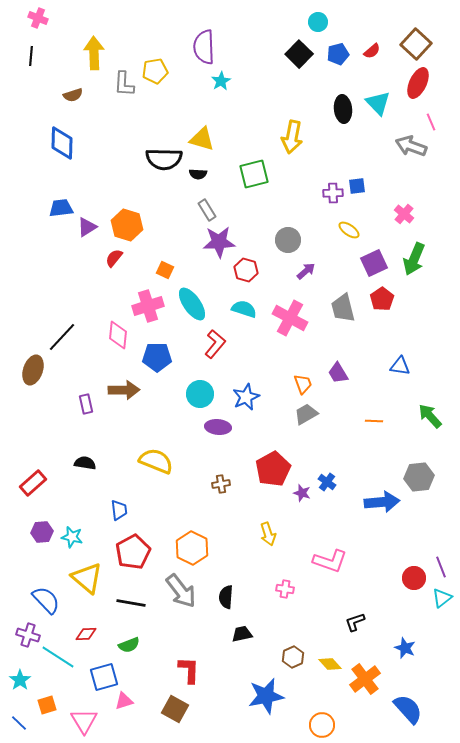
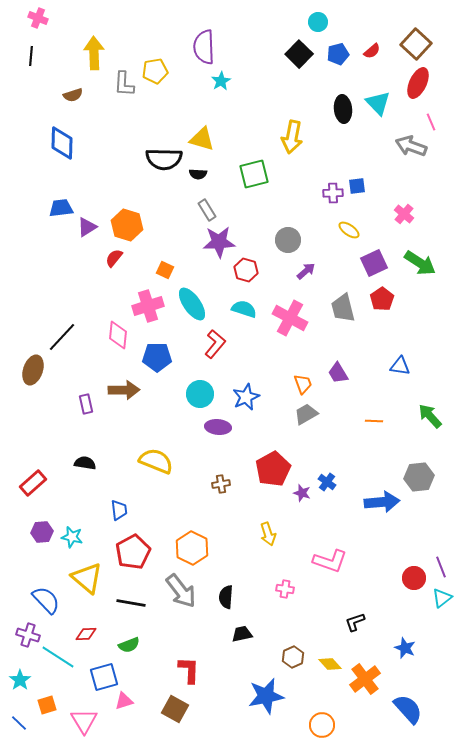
green arrow at (414, 259): moved 6 px right, 4 px down; rotated 80 degrees counterclockwise
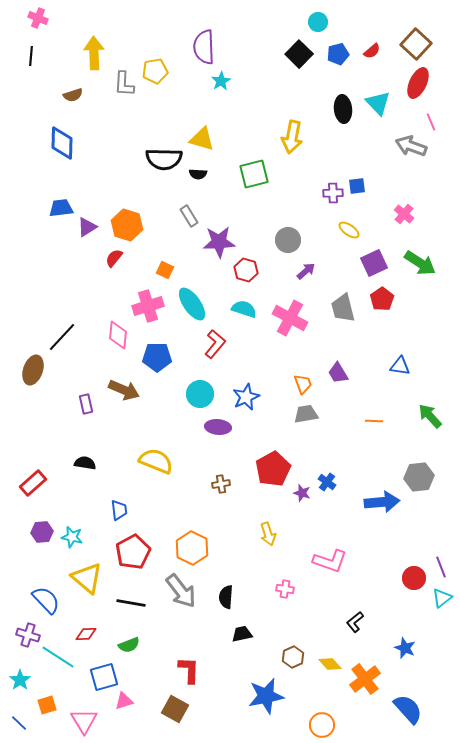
gray rectangle at (207, 210): moved 18 px left, 6 px down
brown arrow at (124, 390): rotated 24 degrees clockwise
gray trapezoid at (306, 414): rotated 20 degrees clockwise
black L-shape at (355, 622): rotated 20 degrees counterclockwise
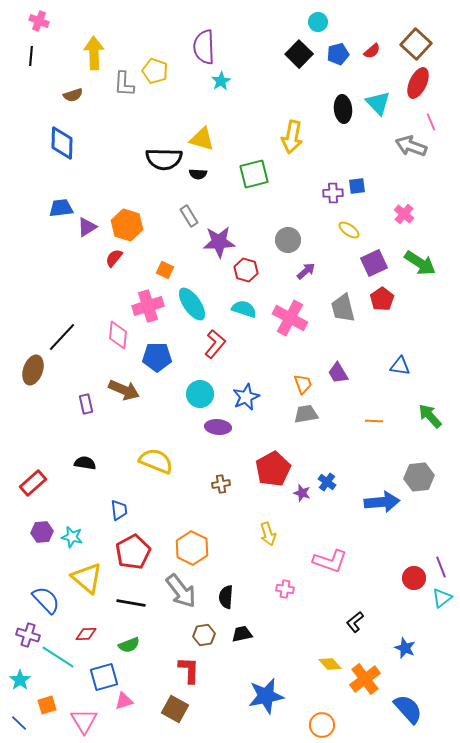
pink cross at (38, 18): moved 1 px right, 3 px down
yellow pentagon at (155, 71): rotated 30 degrees clockwise
brown hexagon at (293, 657): moved 89 px left, 22 px up; rotated 15 degrees clockwise
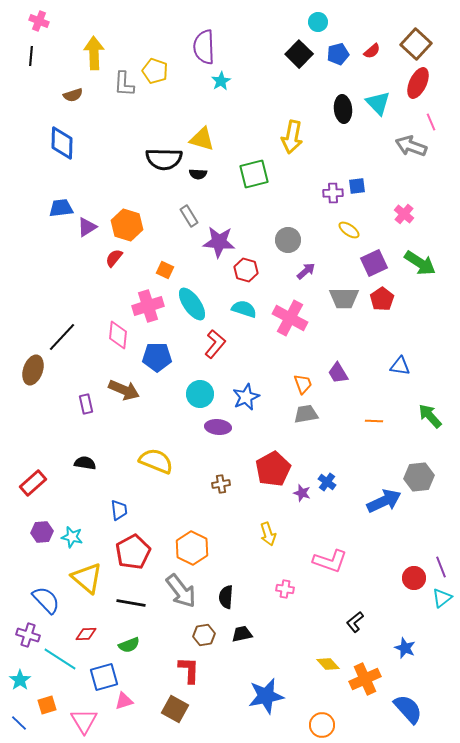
purple star at (219, 242): rotated 8 degrees clockwise
gray trapezoid at (343, 308): moved 1 px right, 10 px up; rotated 76 degrees counterclockwise
blue arrow at (382, 502): moved 2 px right, 1 px up; rotated 20 degrees counterclockwise
cyan line at (58, 657): moved 2 px right, 2 px down
yellow diamond at (330, 664): moved 2 px left
orange cross at (365, 679): rotated 12 degrees clockwise
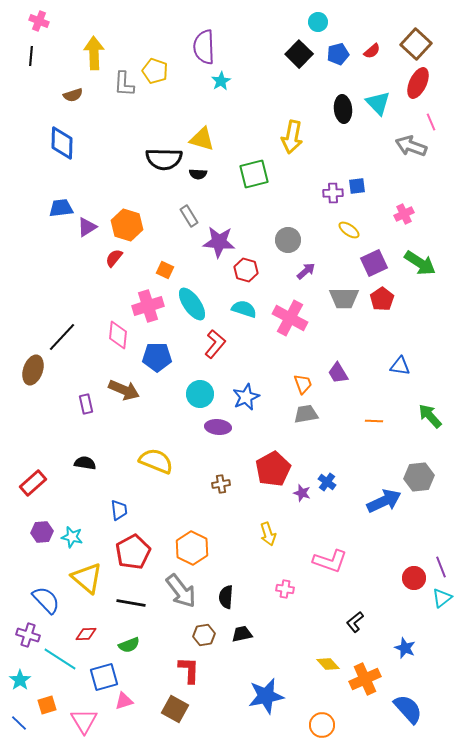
pink cross at (404, 214): rotated 24 degrees clockwise
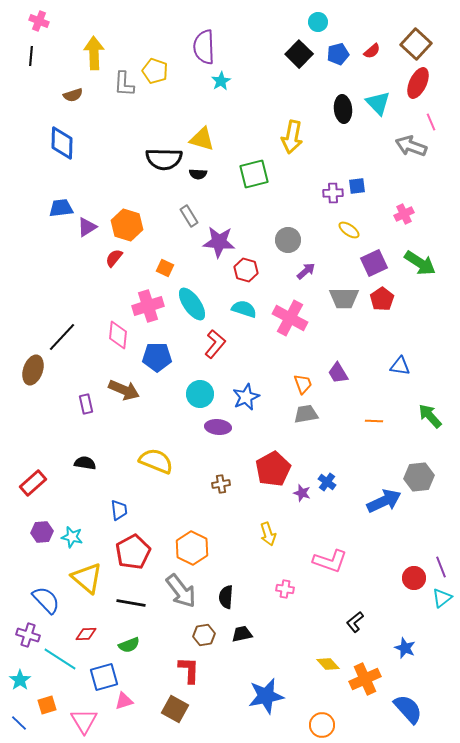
orange square at (165, 270): moved 2 px up
